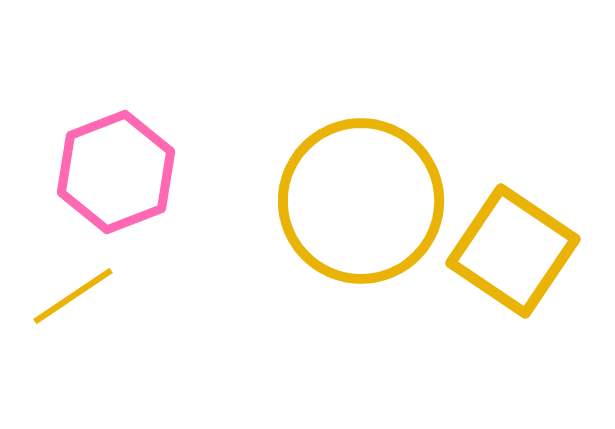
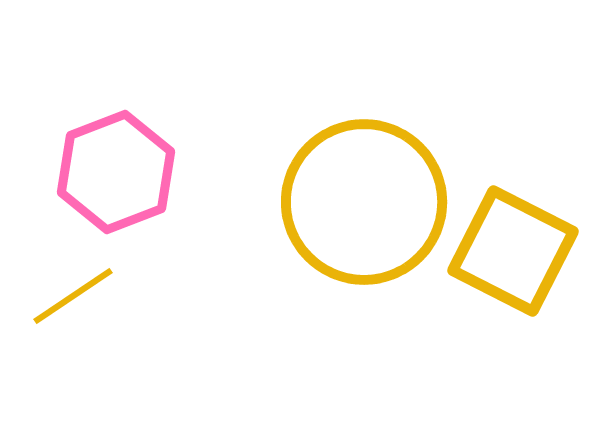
yellow circle: moved 3 px right, 1 px down
yellow square: rotated 7 degrees counterclockwise
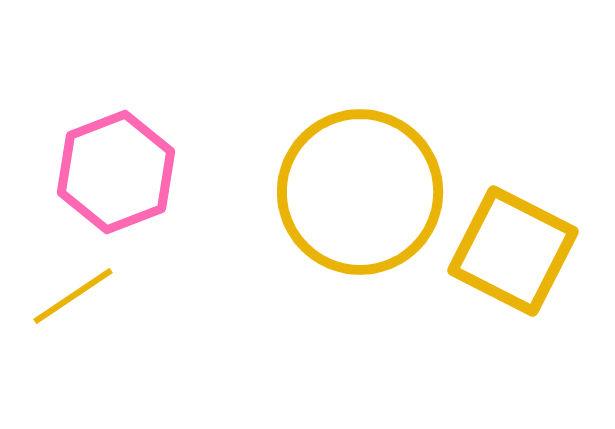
yellow circle: moved 4 px left, 10 px up
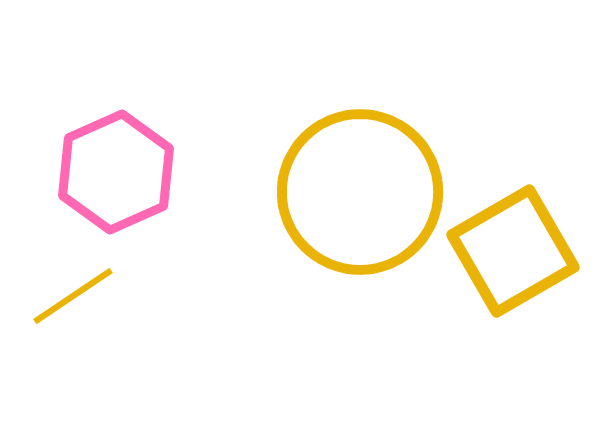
pink hexagon: rotated 3 degrees counterclockwise
yellow square: rotated 33 degrees clockwise
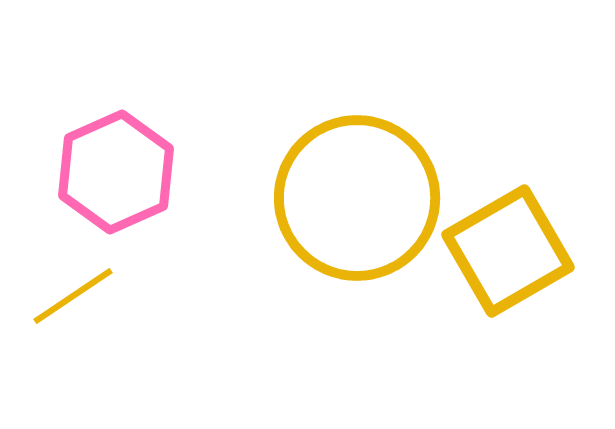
yellow circle: moved 3 px left, 6 px down
yellow square: moved 5 px left
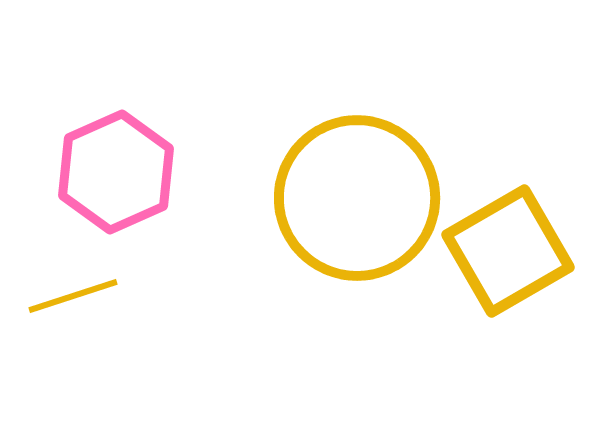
yellow line: rotated 16 degrees clockwise
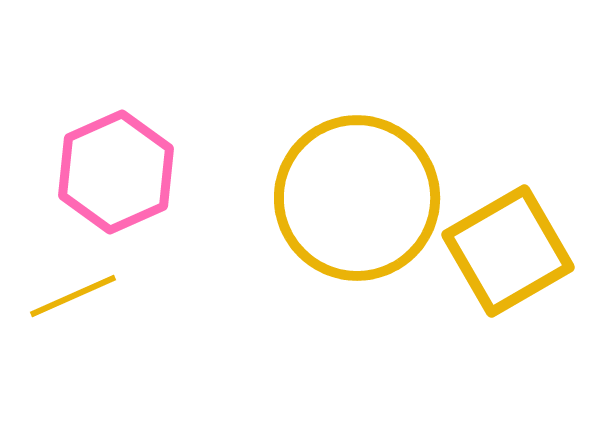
yellow line: rotated 6 degrees counterclockwise
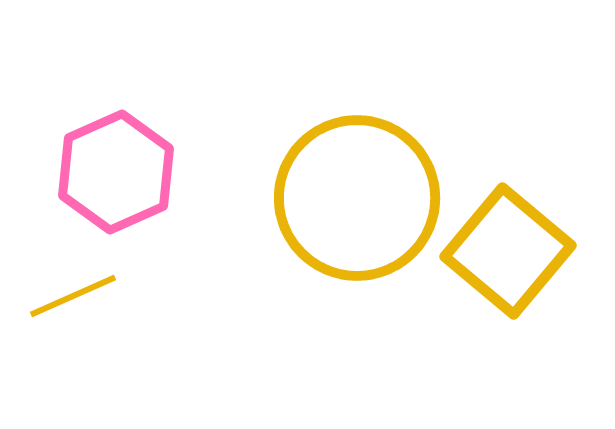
yellow square: rotated 20 degrees counterclockwise
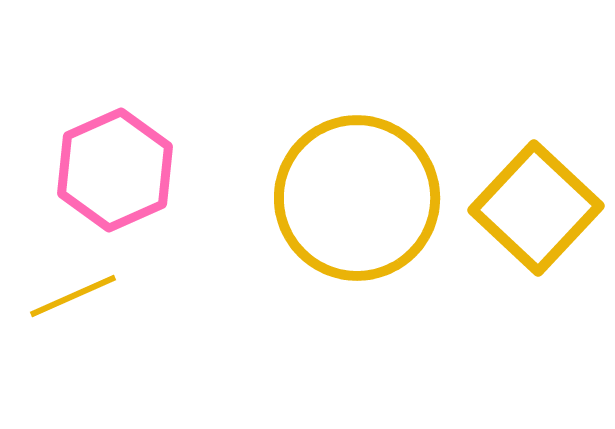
pink hexagon: moved 1 px left, 2 px up
yellow square: moved 28 px right, 43 px up; rotated 3 degrees clockwise
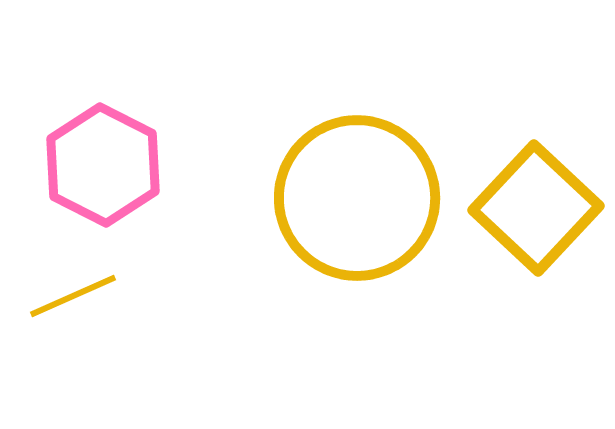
pink hexagon: moved 12 px left, 5 px up; rotated 9 degrees counterclockwise
